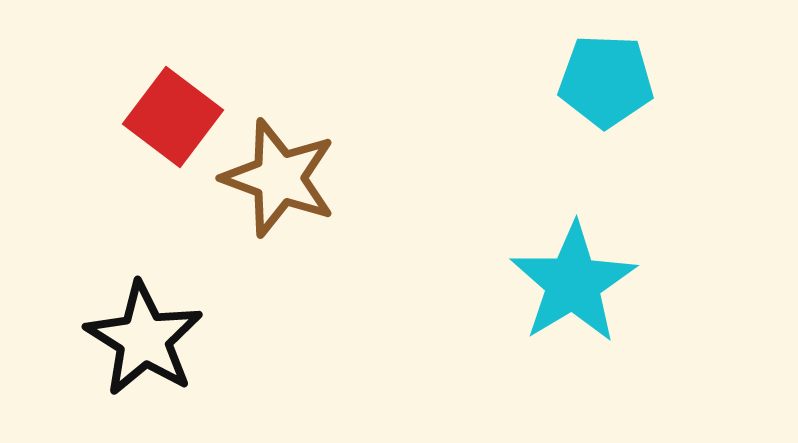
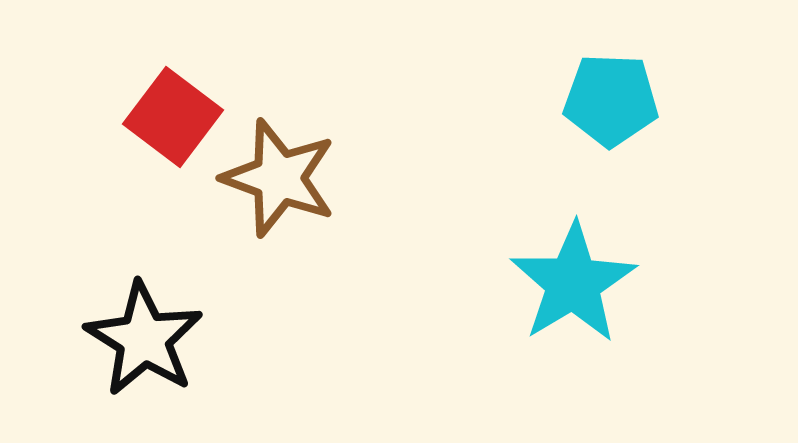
cyan pentagon: moved 5 px right, 19 px down
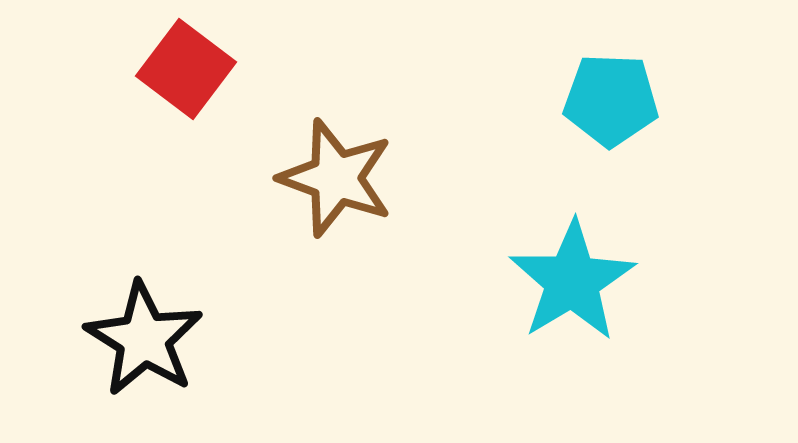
red square: moved 13 px right, 48 px up
brown star: moved 57 px right
cyan star: moved 1 px left, 2 px up
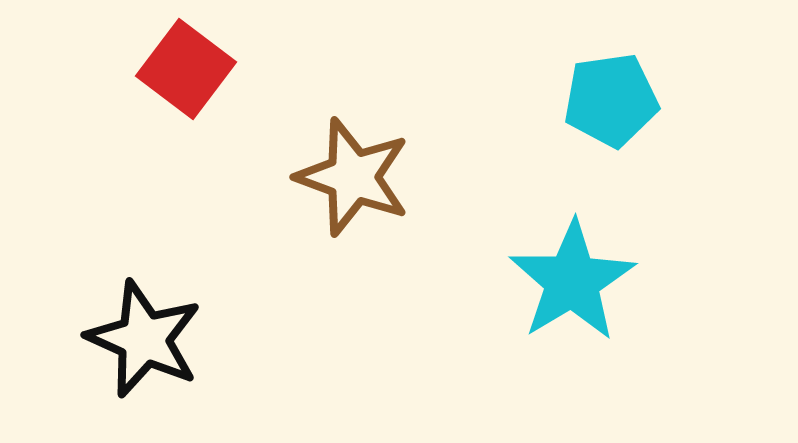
cyan pentagon: rotated 10 degrees counterclockwise
brown star: moved 17 px right, 1 px up
black star: rotated 8 degrees counterclockwise
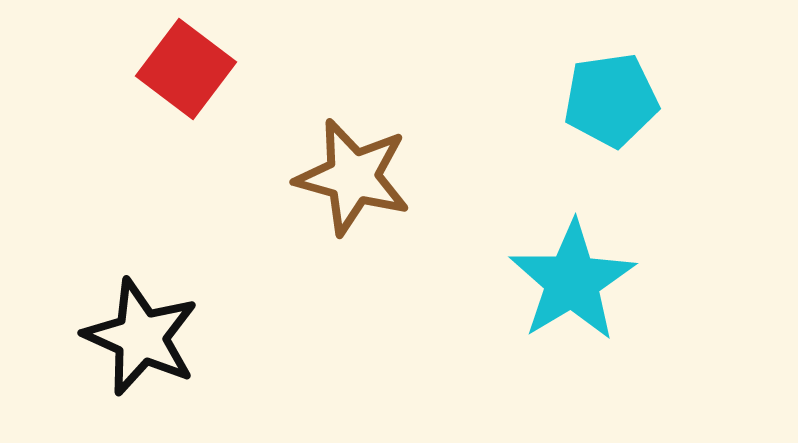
brown star: rotated 5 degrees counterclockwise
black star: moved 3 px left, 2 px up
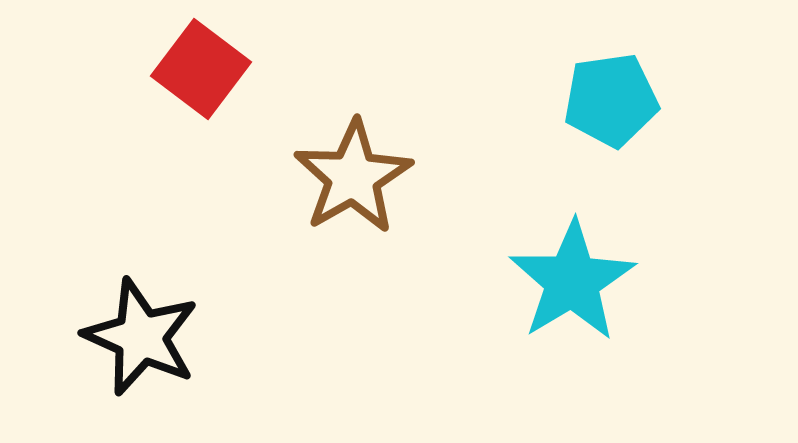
red square: moved 15 px right
brown star: rotated 27 degrees clockwise
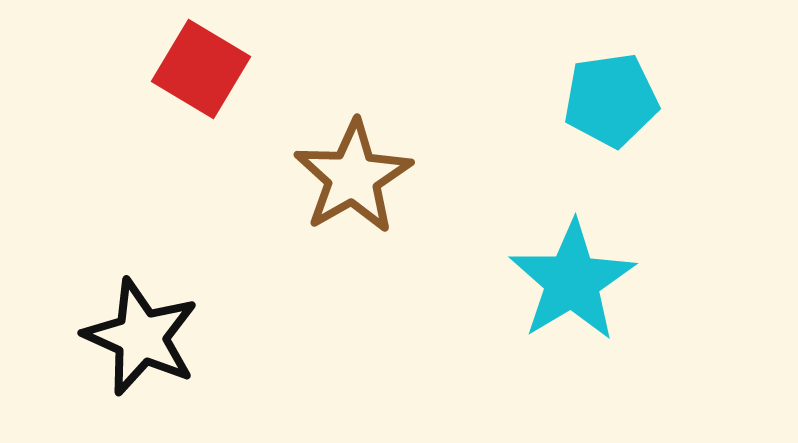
red square: rotated 6 degrees counterclockwise
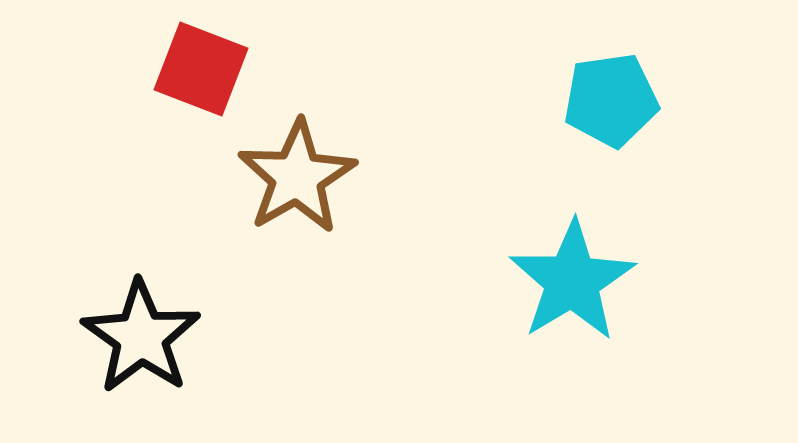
red square: rotated 10 degrees counterclockwise
brown star: moved 56 px left
black star: rotated 11 degrees clockwise
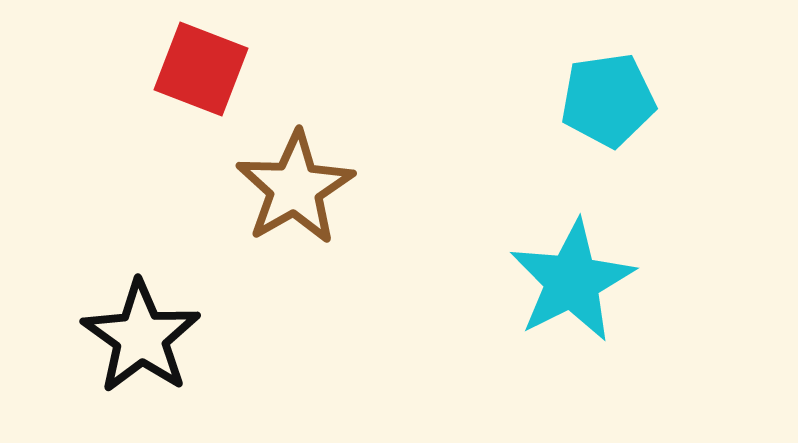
cyan pentagon: moved 3 px left
brown star: moved 2 px left, 11 px down
cyan star: rotated 4 degrees clockwise
